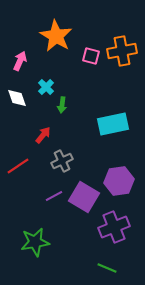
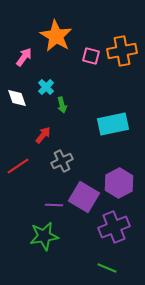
pink arrow: moved 4 px right, 4 px up; rotated 12 degrees clockwise
green arrow: rotated 21 degrees counterclockwise
purple hexagon: moved 2 px down; rotated 20 degrees counterclockwise
purple line: moved 9 px down; rotated 30 degrees clockwise
green star: moved 9 px right, 6 px up
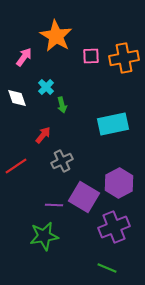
orange cross: moved 2 px right, 7 px down
pink square: rotated 18 degrees counterclockwise
red line: moved 2 px left
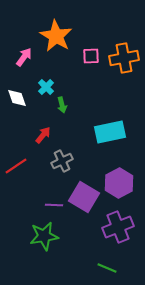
cyan rectangle: moved 3 px left, 8 px down
purple cross: moved 4 px right
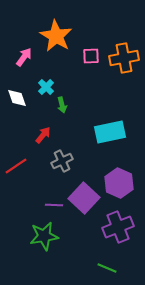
purple hexagon: rotated 8 degrees counterclockwise
purple square: moved 1 px down; rotated 12 degrees clockwise
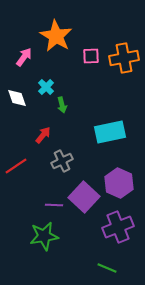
purple square: moved 1 px up
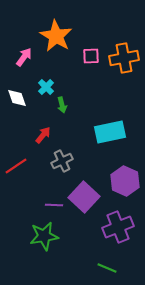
purple hexagon: moved 6 px right, 2 px up
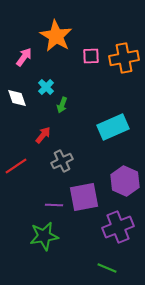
green arrow: rotated 35 degrees clockwise
cyan rectangle: moved 3 px right, 5 px up; rotated 12 degrees counterclockwise
purple square: rotated 36 degrees clockwise
